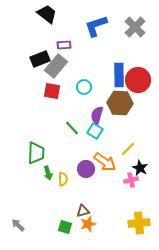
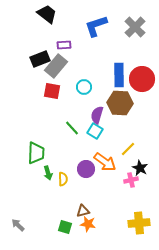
red circle: moved 4 px right, 1 px up
orange star: rotated 28 degrees clockwise
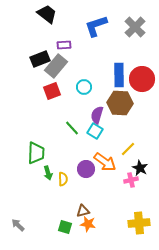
red square: rotated 30 degrees counterclockwise
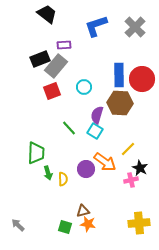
green line: moved 3 px left
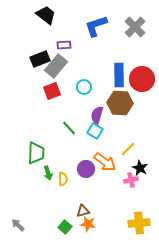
black trapezoid: moved 1 px left, 1 px down
green square: rotated 24 degrees clockwise
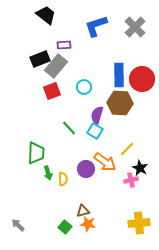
yellow line: moved 1 px left
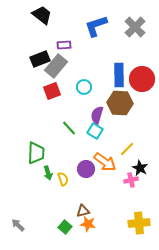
black trapezoid: moved 4 px left
yellow semicircle: rotated 16 degrees counterclockwise
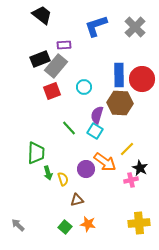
brown triangle: moved 6 px left, 11 px up
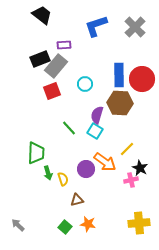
cyan circle: moved 1 px right, 3 px up
